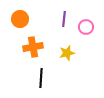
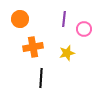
pink circle: moved 2 px left, 2 px down
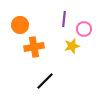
orange circle: moved 6 px down
orange cross: moved 1 px right
yellow star: moved 5 px right, 7 px up
black line: moved 4 px right, 3 px down; rotated 42 degrees clockwise
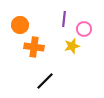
orange cross: rotated 18 degrees clockwise
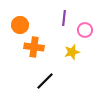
purple line: moved 1 px up
pink circle: moved 1 px right, 1 px down
yellow star: moved 6 px down
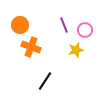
purple line: moved 7 px down; rotated 28 degrees counterclockwise
orange cross: moved 3 px left; rotated 12 degrees clockwise
yellow star: moved 4 px right, 2 px up
black line: rotated 12 degrees counterclockwise
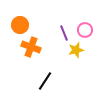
purple line: moved 8 px down
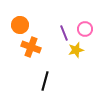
pink circle: moved 1 px up
black line: rotated 18 degrees counterclockwise
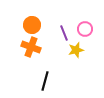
orange circle: moved 12 px right
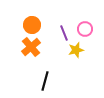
orange cross: rotated 30 degrees clockwise
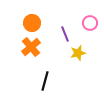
orange circle: moved 2 px up
pink circle: moved 5 px right, 6 px up
purple line: moved 1 px right, 1 px down
yellow star: moved 2 px right, 3 px down
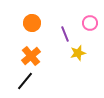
orange cross: moved 9 px down
black line: moved 20 px left; rotated 24 degrees clockwise
